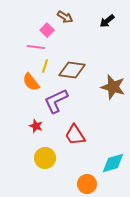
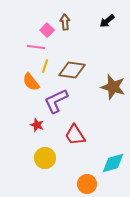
brown arrow: moved 5 px down; rotated 126 degrees counterclockwise
red star: moved 1 px right, 1 px up
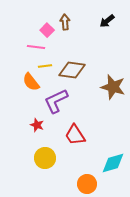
yellow line: rotated 64 degrees clockwise
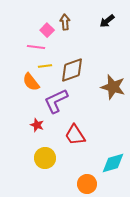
brown diamond: rotated 28 degrees counterclockwise
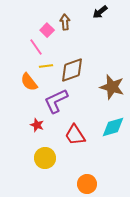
black arrow: moved 7 px left, 9 px up
pink line: rotated 48 degrees clockwise
yellow line: moved 1 px right
orange semicircle: moved 2 px left
brown star: moved 1 px left
cyan diamond: moved 36 px up
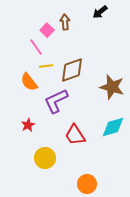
red star: moved 9 px left; rotated 24 degrees clockwise
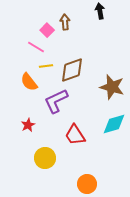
black arrow: moved 1 px up; rotated 119 degrees clockwise
pink line: rotated 24 degrees counterclockwise
cyan diamond: moved 1 px right, 3 px up
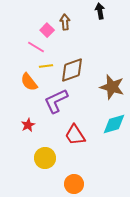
orange circle: moved 13 px left
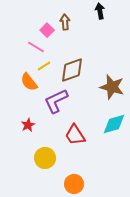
yellow line: moved 2 px left; rotated 24 degrees counterclockwise
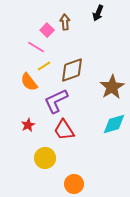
black arrow: moved 2 px left, 2 px down; rotated 147 degrees counterclockwise
brown star: rotated 25 degrees clockwise
red trapezoid: moved 11 px left, 5 px up
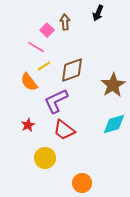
brown star: moved 1 px right, 2 px up
red trapezoid: rotated 20 degrees counterclockwise
orange circle: moved 8 px right, 1 px up
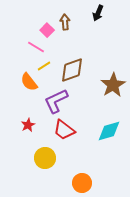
cyan diamond: moved 5 px left, 7 px down
